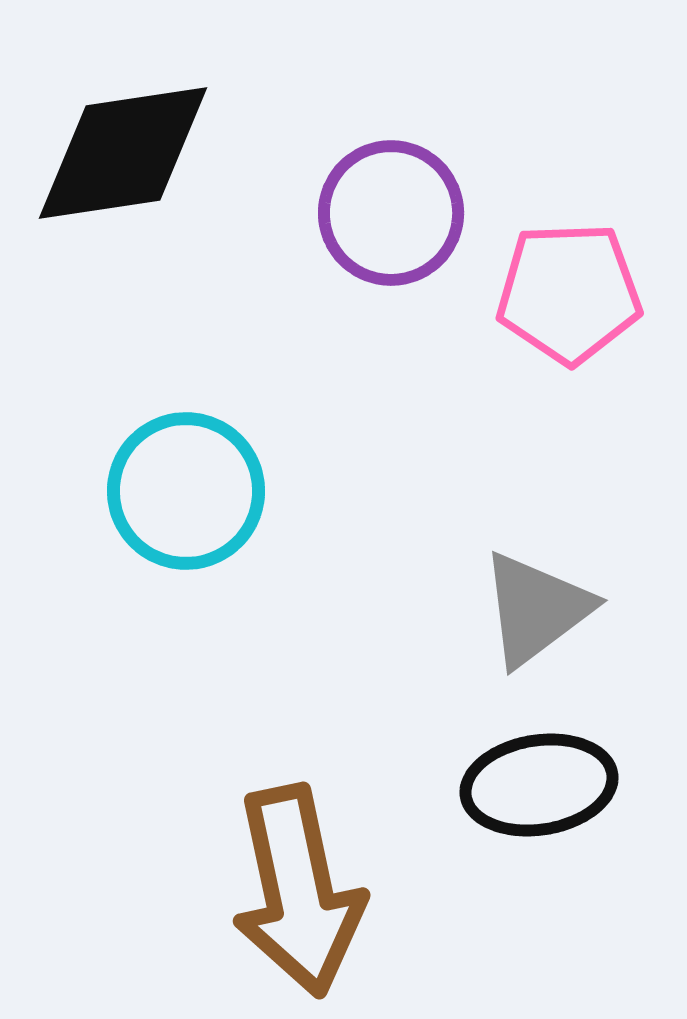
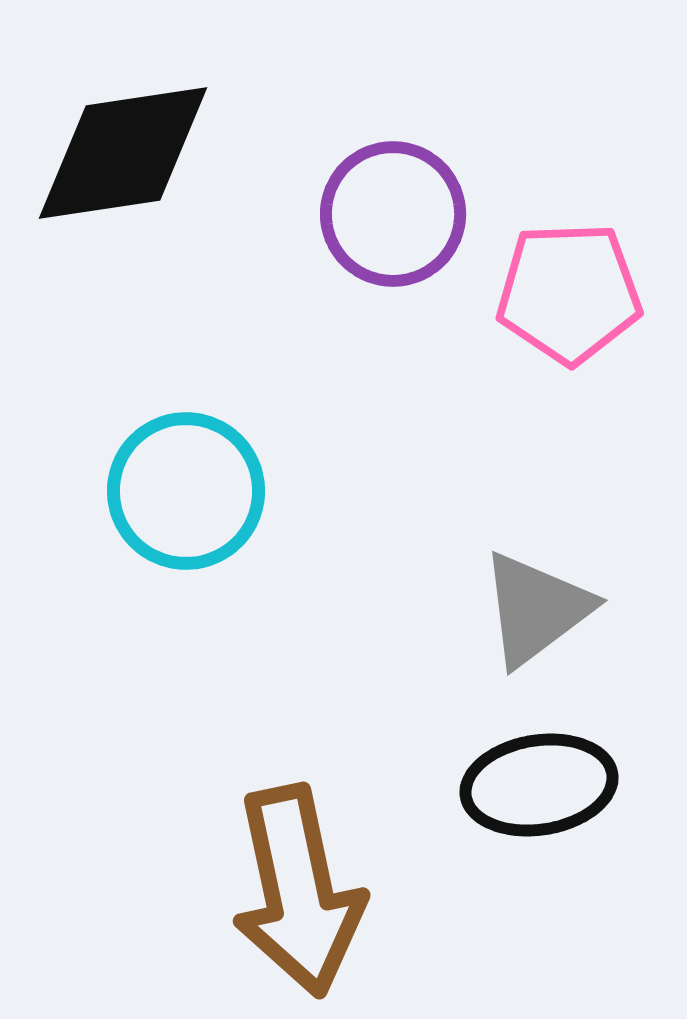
purple circle: moved 2 px right, 1 px down
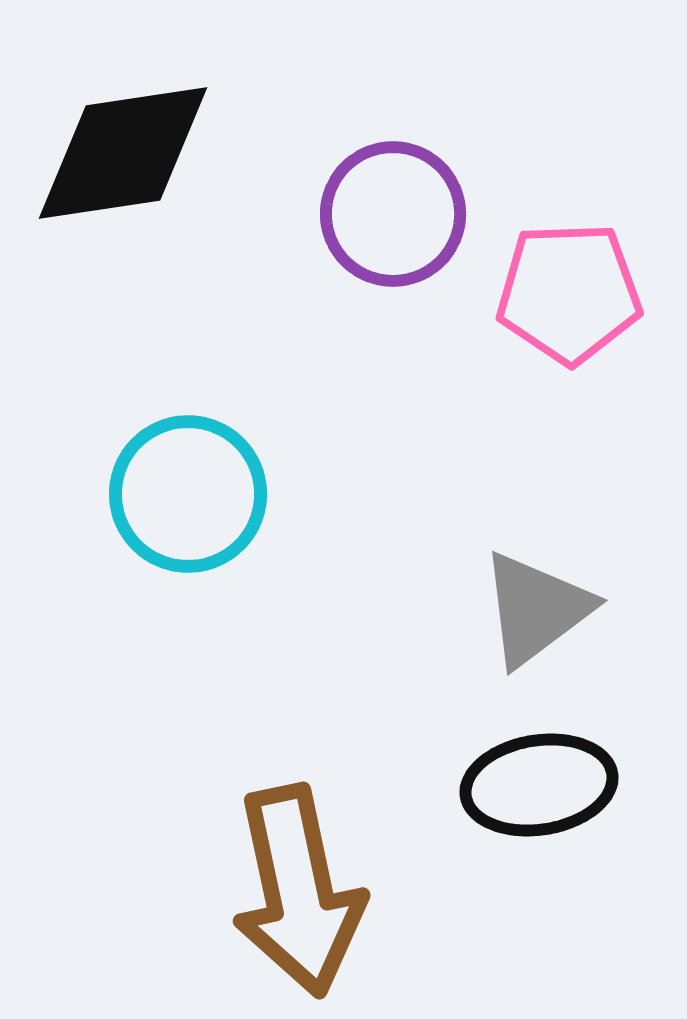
cyan circle: moved 2 px right, 3 px down
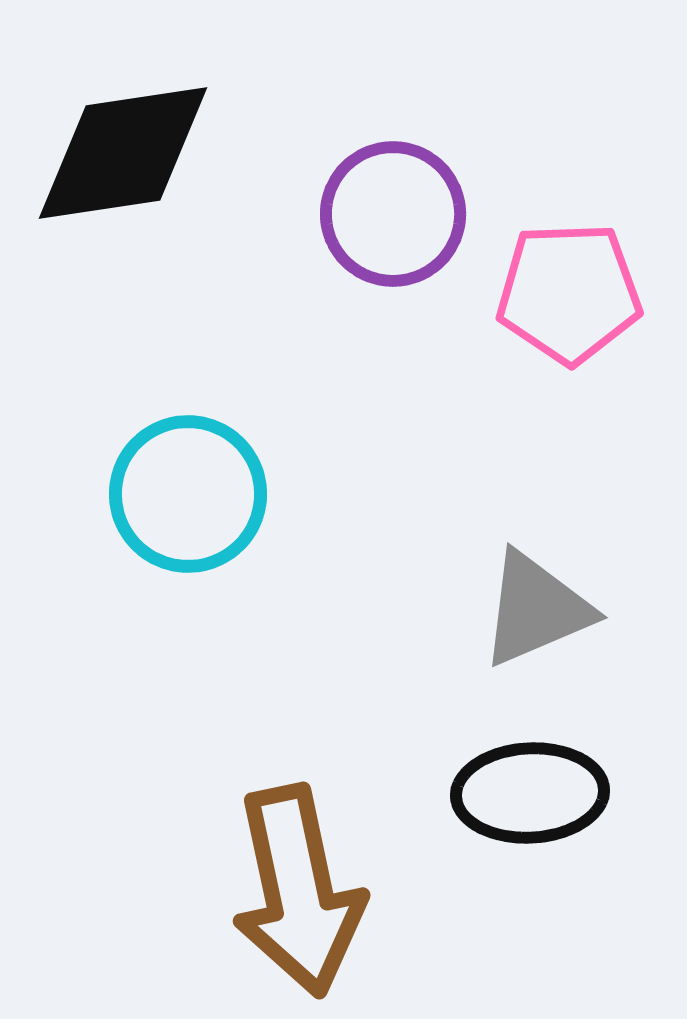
gray triangle: rotated 14 degrees clockwise
black ellipse: moved 9 px left, 8 px down; rotated 6 degrees clockwise
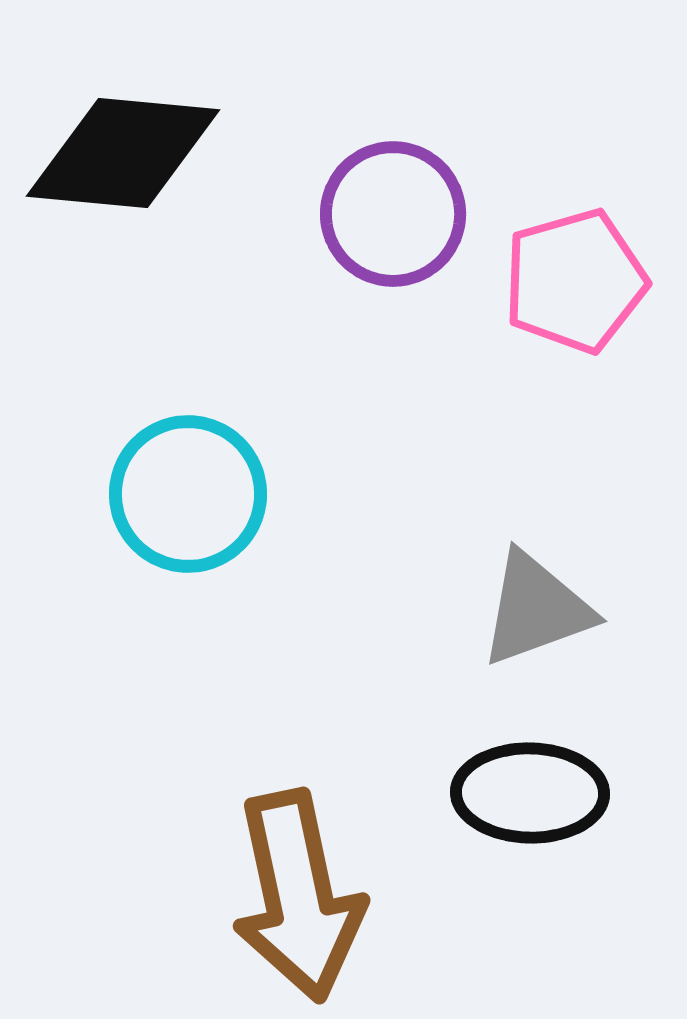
black diamond: rotated 14 degrees clockwise
pink pentagon: moved 6 px right, 12 px up; rotated 14 degrees counterclockwise
gray triangle: rotated 3 degrees clockwise
black ellipse: rotated 4 degrees clockwise
brown arrow: moved 5 px down
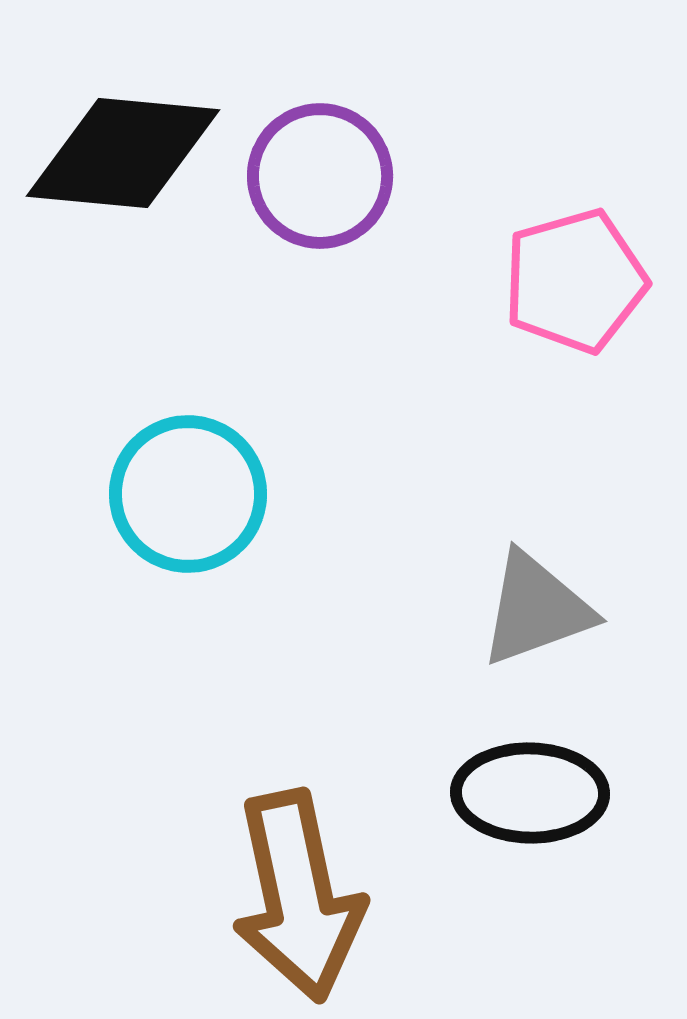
purple circle: moved 73 px left, 38 px up
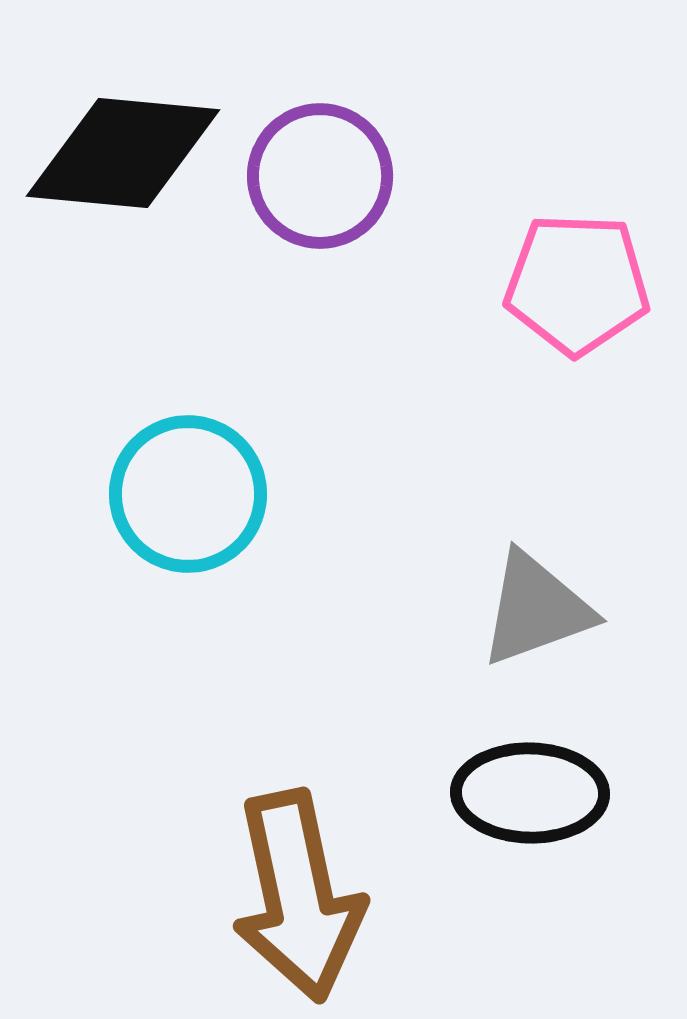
pink pentagon: moved 2 px right, 3 px down; rotated 18 degrees clockwise
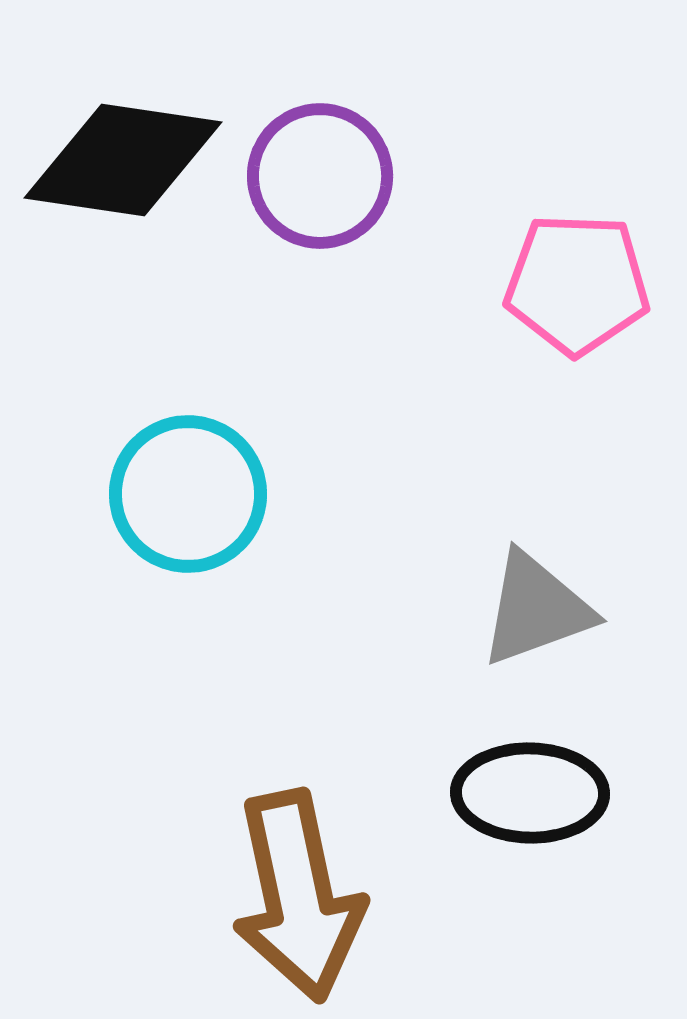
black diamond: moved 7 px down; rotated 3 degrees clockwise
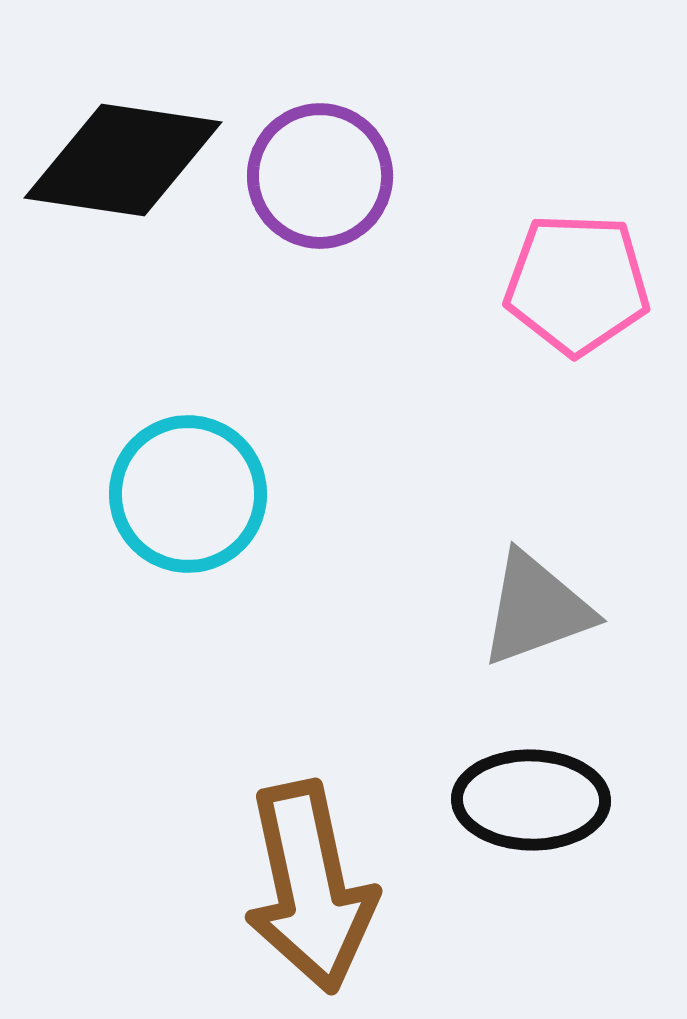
black ellipse: moved 1 px right, 7 px down
brown arrow: moved 12 px right, 9 px up
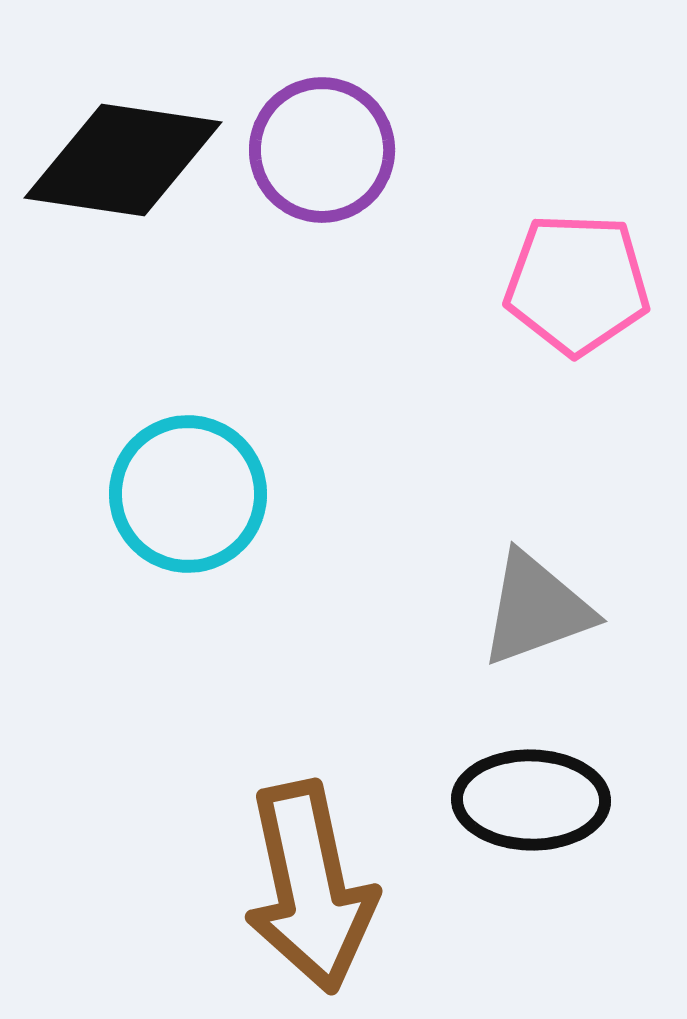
purple circle: moved 2 px right, 26 px up
